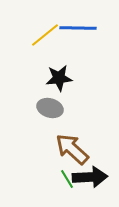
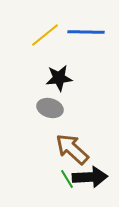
blue line: moved 8 px right, 4 px down
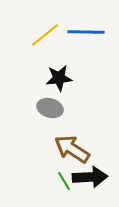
brown arrow: rotated 9 degrees counterclockwise
green line: moved 3 px left, 2 px down
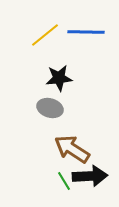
black arrow: moved 1 px up
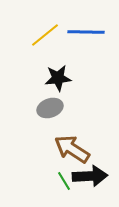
black star: moved 1 px left
gray ellipse: rotated 35 degrees counterclockwise
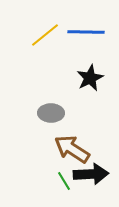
black star: moved 32 px right; rotated 20 degrees counterclockwise
gray ellipse: moved 1 px right, 5 px down; rotated 20 degrees clockwise
black arrow: moved 1 px right, 2 px up
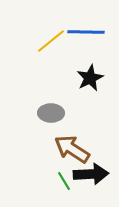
yellow line: moved 6 px right, 6 px down
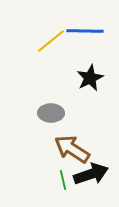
blue line: moved 1 px left, 1 px up
black arrow: rotated 16 degrees counterclockwise
green line: moved 1 px left, 1 px up; rotated 18 degrees clockwise
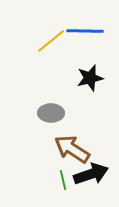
black star: rotated 12 degrees clockwise
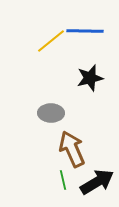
brown arrow: rotated 33 degrees clockwise
black arrow: moved 6 px right, 8 px down; rotated 12 degrees counterclockwise
